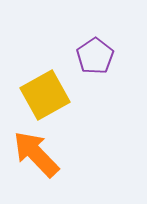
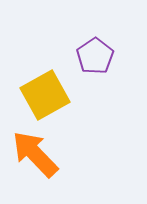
orange arrow: moved 1 px left
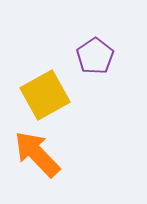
orange arrow: moved 2 px right
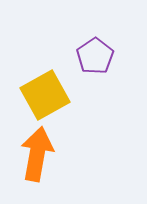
orange arrow: rotated 54 degrees clockwise
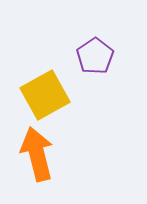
orange arrow: rotated 24 degrees counterclockwise
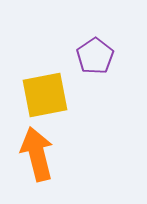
yellow square: rotated 18 degrees clockwise
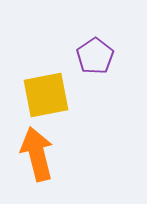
yellow square: moved 1 px right
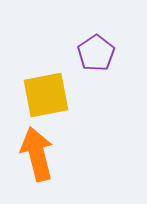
purple pentagon: moved 1 px right, 3 px up
